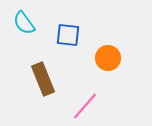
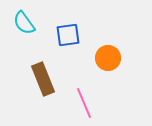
blue square: rotated 15 degrees counterclockwise
pink line: moved 1 px left, 3 px up; rotated 64 degrees counterclockwise
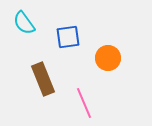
blue square: moved 2 px down
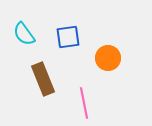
cyan semicircle: moved 11 px down
pink line: rotated 12 degrees clockwise
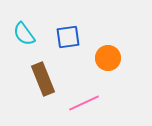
pink line: rotated 76 degrees clockwise
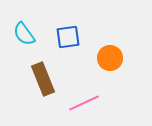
orange circle: moved 2 px right
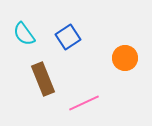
blue square: rotated 25 degrees counterclockwise
orange circle: moved 15 px right
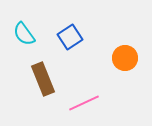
blue square: moved 2 px right
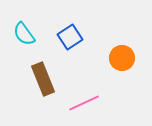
orange circle: moved 3 px left
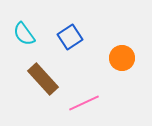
brown rectangle: rotated 20 degrees counterclockwise
